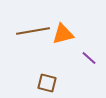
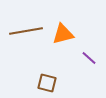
brown line: moved 7 px left
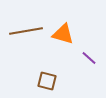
orange triangle: rotated 30 degrees clockwise
brown square: moved 2 px up
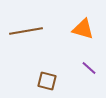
orange triangle: moved 20 px right, 5 px up
purple line: moved 10 px down
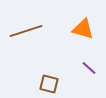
brown line: rotated 8 degrees counterclockwise
brown square: moved 2 px right, 3 px down
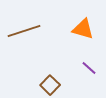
brown line: moved 2 px left
brown square: moved 1 px right, 1 px down; rotated 30 degrees clockwise
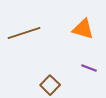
brown line: moved 2 px down
purple line: rotated 21 degrees counterclockwise
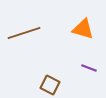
brown square: rotated 18 degrees counterclockwise
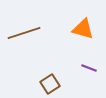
brown square: moved 1 px up; rotated 30 degrees clockwise
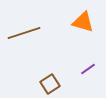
orange triangle: moved 7 px up
purple line: moved 1 px left, 1 px down; rotated 56 degrees counterclockwise
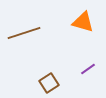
brown square: moved 1 px left, 1 px up
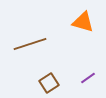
brown line: moved 6 px right, 11 px down
purple line: moved 9 px down
